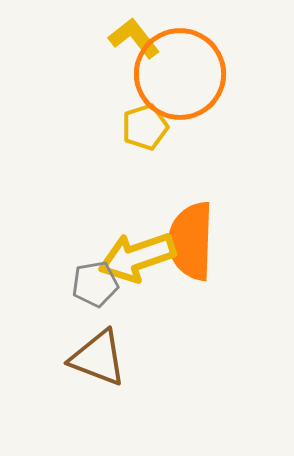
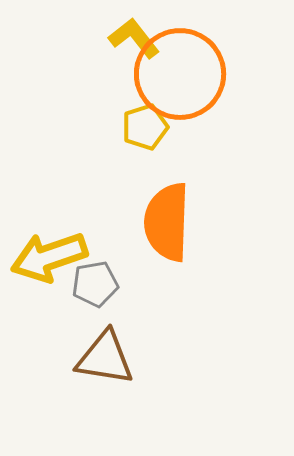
orange semicircle: moved 24 px left, 19 px up
yellow arrow: moved 88 px left
brown triangle: moved 7 px right; rotated 12 degrees counterclockwise
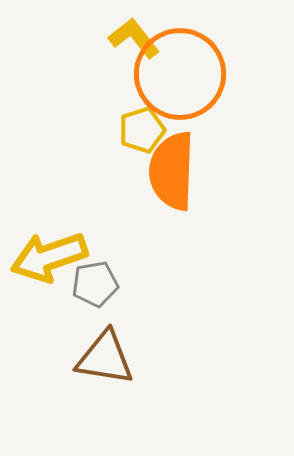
yellow pentagon: moved 3 px left, 3 px down
orange semicircle: moved 5 px right, 51 px up
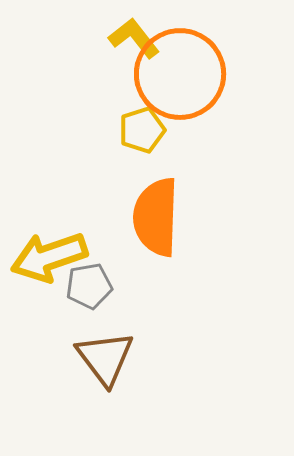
orange semicircle: moved 16 px left, 46 px down
gray pentagon: moved 6 px left, 2 px down
brown triangle: rotated 44 degrees clockwise
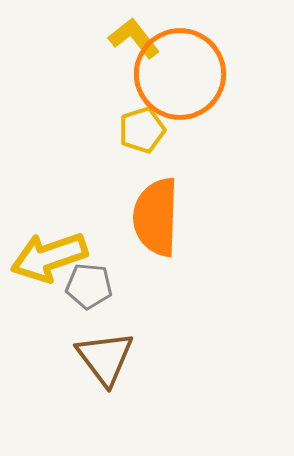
gray pentagon: rotated 15 degrees clockwise
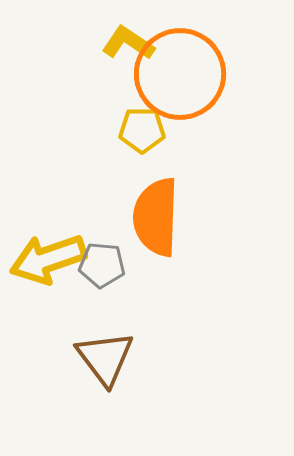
yellow L-shape: moved 6 px left, 5 px down; rotated 18 degrees counterclockwise
yellow pentagon: rotated 18 degrees clockwise
yellow arrow: moved 1 px left, 2 px down
gray pentagon: moved 13 px right, 21 px up
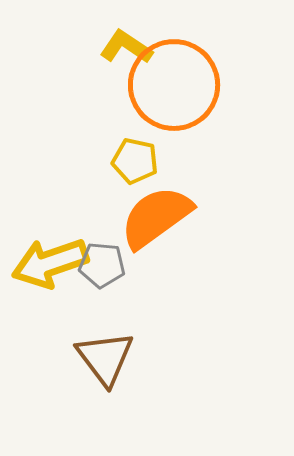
yellow L-shape: moved 2 px left, 4 px down
orange circle: moved 6 px left, 11 px down
yellow pentagon: moved 7 px left, 31 px down; rotated 12 degrees clockwise
orange semicircle: rotated 52 degrees clockwise
yellow arrow: moved 2 px right, 4 px down
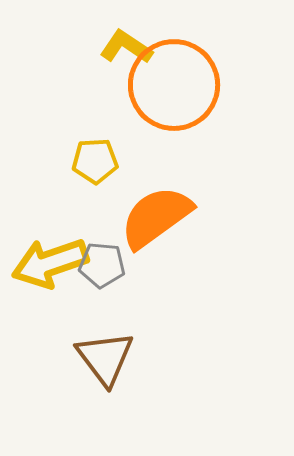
yellow pentagon: moved 40 px left; rotated 15 degrees counterclockwise
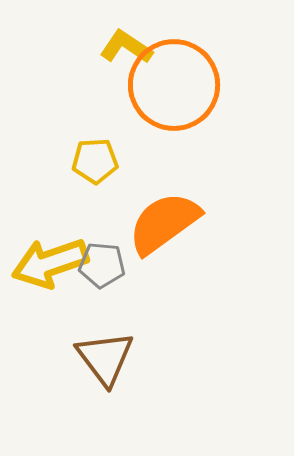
orange semicircle: moved 8 px right, 6 px down
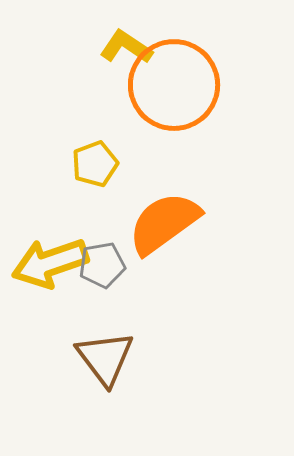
yellow pentagon: moved 3 px down; rotated 18 degrees counterclockwise
gray pentagon: rotated 15 degrees counterclockwise
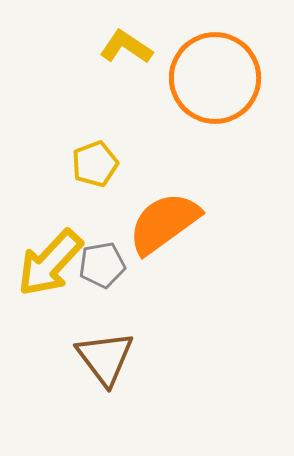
orange circle: moved 41 px right, 7 px up
yellow arrow: rotated 28 degrees counterclockwise
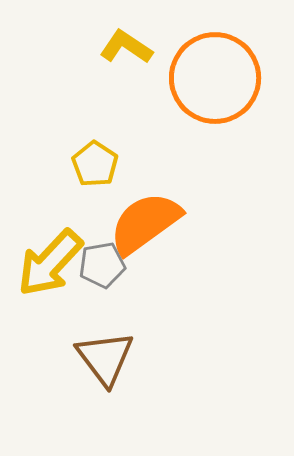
yellow pentagon: rotated 18 degrees counterclockwise
orange semicircle: moved 19 px left
